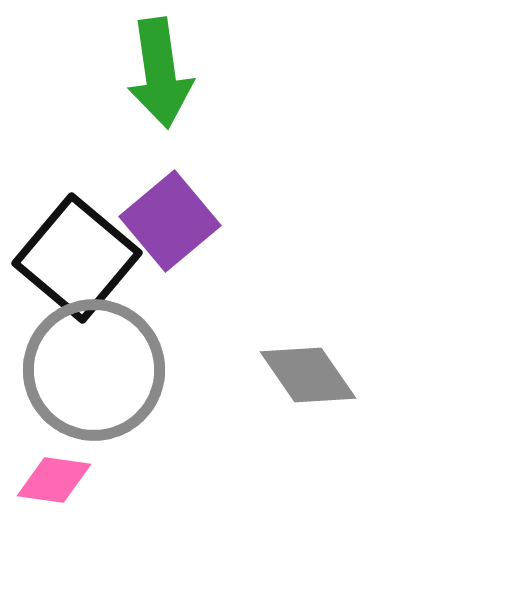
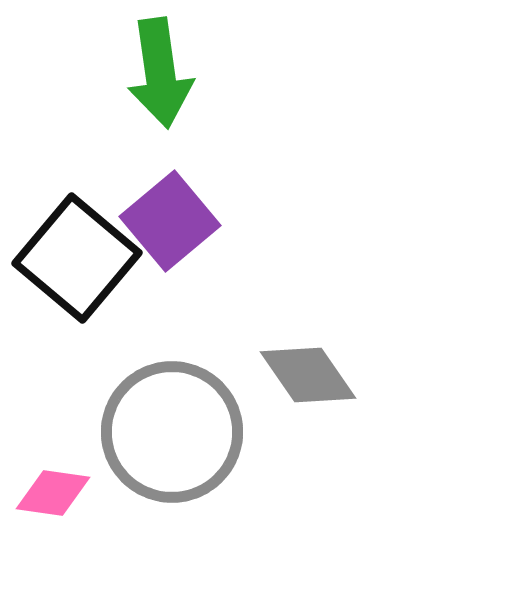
gray circle: moved 78 px right, 62 px down
pink diamond: moved 1 px left, 13 px down
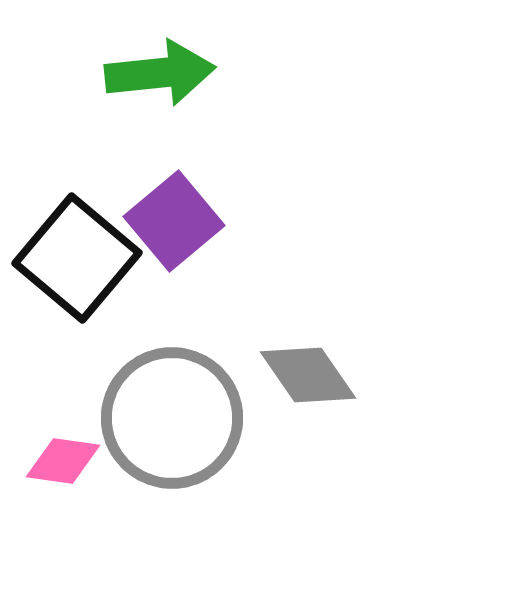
green arrow: rotated 88 degrees counterclockwise
purple square: moved 4 px right
gray circle: moved 14 px up
pink diamond: moved 10 px right, 32 px up
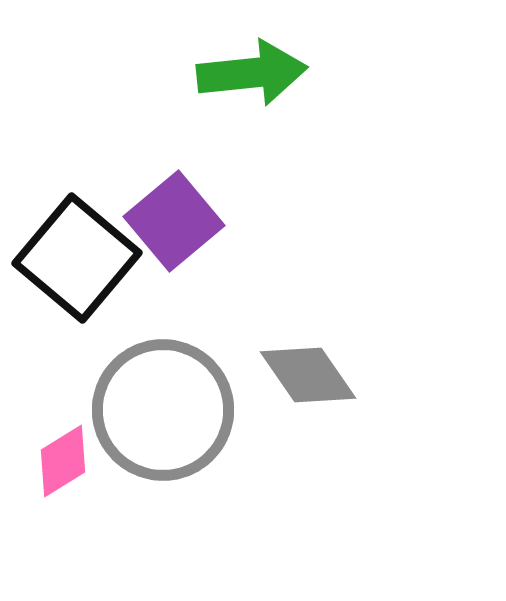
green arrow: moved 92 px right
gray circle: moved 9 px left, 8 px up
pink diamond: rotated 40 degrees counterclockwise
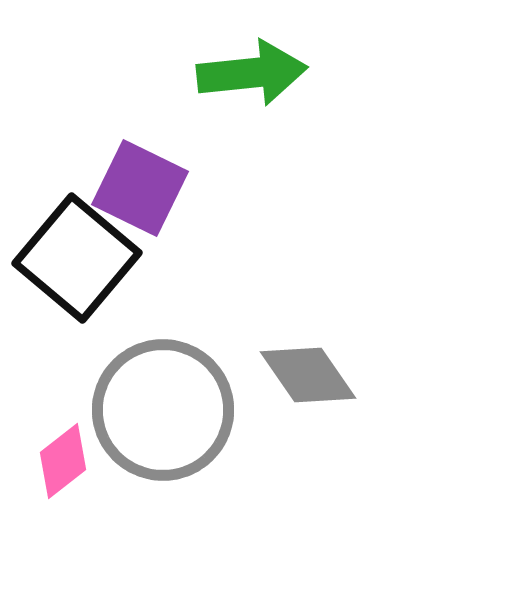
purple square: moved 34 px left, 33 px up; rotated 24 degrees counterclockwise
pink diamond: rotated 6 degrees counterclockwise
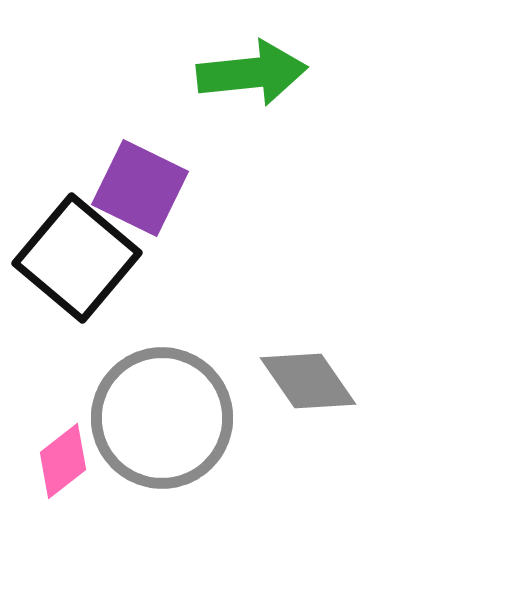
gray diamond: moved 6 px down
gray circle: moved 1 px left, 8 px down
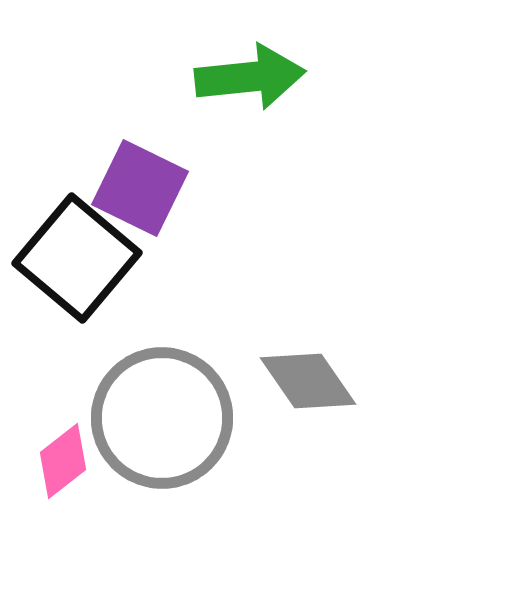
green arrow: moved 2 px left, 4 px down
